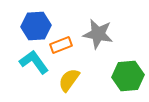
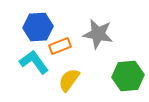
blue hexagon: moved 2 px right, 1 px down
orange rectangle: moved 1 px left, 1 px down
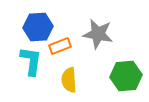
cyan L-shape: moved 3 px left, 1 px up; rotated 44 degrees clockwise
green hexagon: moved 2 px left
yellow semicircle: rotated 40 degrees counterclockwise
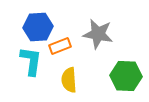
green hexagon: rotated 8 degrees clockwise
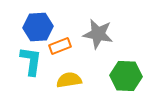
yellow semicircle: rotated 85 degrees clockwise
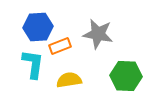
cyan L-shape: moved 2 px right, 3 px down
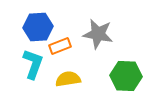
cyan L-shape: rotated 12 degrees clockwise
yellow semicircle: moved 1 px left, 1 px up
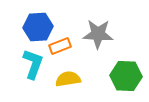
gray star: rotated 8 degrees counterclockwise
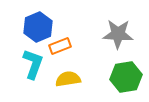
blue hexagon: rotated 20 degrees counterclockwise
gray star: moved 20 px right
green hexagon: moved 1 px down; rotated 12 degrees counterclockwise
